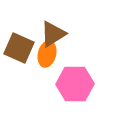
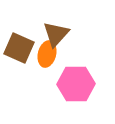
brown triangle: moved 3 px right; rotated 16 degrees counterclockwise
pink hexagon: moved 1 px right
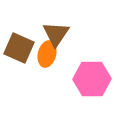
brown triangle: rotated 8 degrees counterclockwise
pink hexagon: moved 16 px right, 5 px up
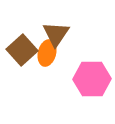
brown square: moved 3 px right, 2 px down; rotated 24 degrees clockwise
orange ellipse: moved 1 px up
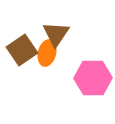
brown square: rotated 8 degrees clockwise
pink hexagon: moved 1 px right, 1 px up
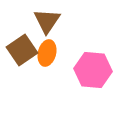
brown triangle: moved 9 px left, 13 px up
pink hexagon: moved 8 px up; rotated 6 degrees clockwise
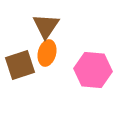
brown triangle: moved 1 px left, 5 px down
brown square: moved 2 px left, 15 px down; rotated 16 degrees clockwise
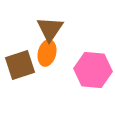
brown triangle: moved 4 px right, 3 px down
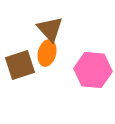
brown triangle: rotated 16 degrees counterclockwise
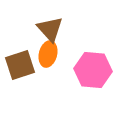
orange ellipse: moved 1 px right, 1 px down
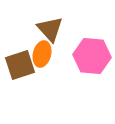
orange ellipse: moved 6 px left
pink hexagon: moved 1 px left, 14 px up
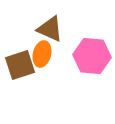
brown triangle: rotated 24 degrees counterclockwise
